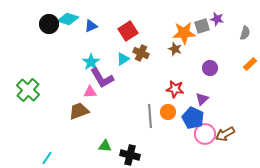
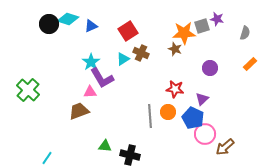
brown arrow: moved 13 px down; rotated 12 degrees counterclockwise
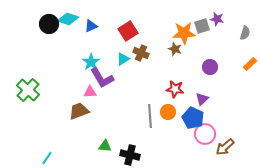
purple circle: moved 1 px up
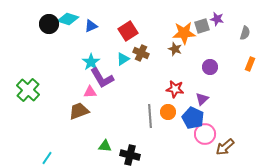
orange rectangle: rotated 24 degrees counterclockwise
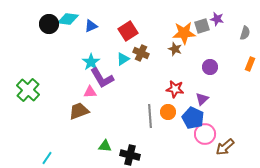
cyan diamond: rotated 10 degrees counterclockwise
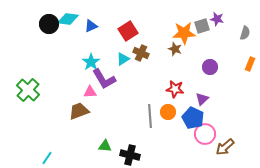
purple L-shape: moved 2 px right, 1 px down
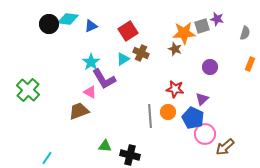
pink triangle: rotated 32 degrees clockwise
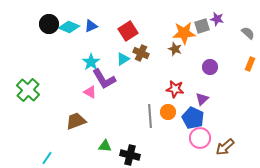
cyan diamond: moved 1 px right, 8 px down; rotated 15 degrees clockwise
gray semicircle: moved 3 px right; rotated 64 degrees counterclockwise
brown trapezoid: moved 3 px left, 10 px down
pink circle: moved 5 px left, 4 px down
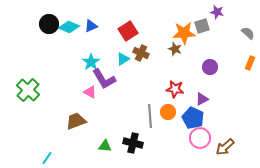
purple star: moved 7 px up
orange rectangle: moved 1 px up
purple triangle: rotated 16 degrees clockwise
black cross: moved 3 px right, 12 px up
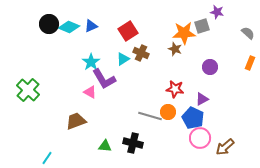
gray line: rotated 70 degrees counterclockwise
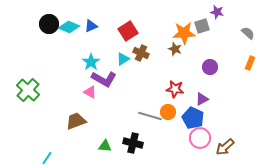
purple L-shape: rotated 30 degrees counterclockwise
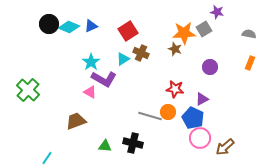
gray square: moved 2 px right, 3 px down; rotated 14 degrees counterclockwise
gray semicircle: moved 1 px right, 1 px down; rotated 32 degrees counterclockwise
